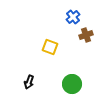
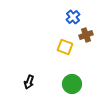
yellow square: moved 15 px right
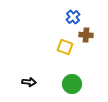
brown cross: rotated 24 degrees clockwise
black arrow: rotated 104 degrees counterclockwise
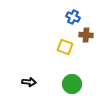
blue cross: rotated 24 degrees counterclockwise
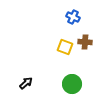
brown cross: moved 1 px left, 7 px down
black arrow: moved 3 px left, 1 px down; rotated 48 degrees counterclockwise
